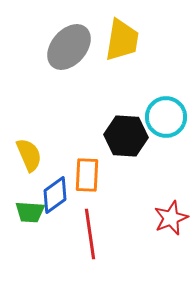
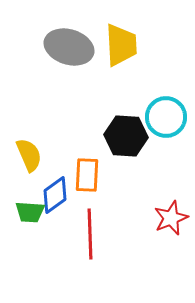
yellow trapezoid: moved 1 px left, 5 px down; rotated 12 degrees counterclockwise
gray ellipse: rotated 66 degrees clockwise
red line: rotated 6 degrees clockwise
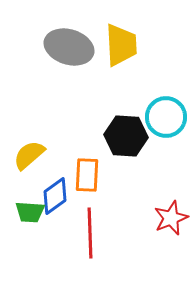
yellow semicircle: rotated 108 degrees counterclockwise
blue diamond: moved 1 px down
red line: moved 1 px up
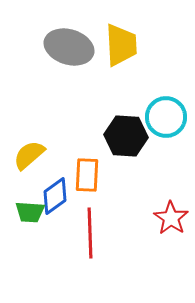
red star: rotated 16 degrees counterclockwise
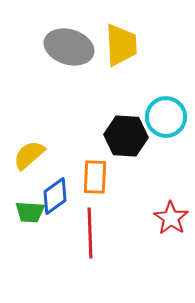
orange rectangle: moved 8 px right, 2 px down
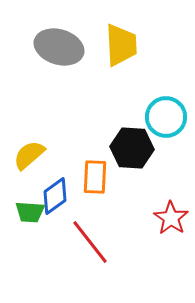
gray ellipse: moved 10 px left
black hexagon: moved 6 px right, 12 px down
red line: moved 9 px down; rotated 36 degrees counterclockwise
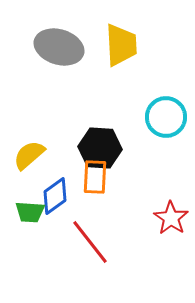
black hexagon: moved 32 px left
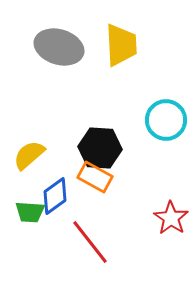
cyan circle: moved 3 px down
orange rectangle: rotated 64 degrees counterclockwise
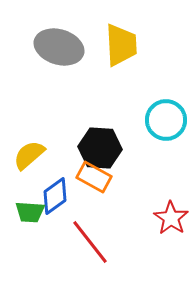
orange rectangle: moved 1 px left
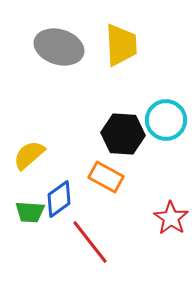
black hexagon: moved 23 px right, 14 px up
orange rectangle: moved 12 px right
blue diamond: moved 4 px right, 3 px down
